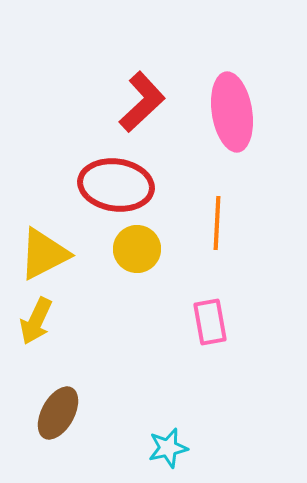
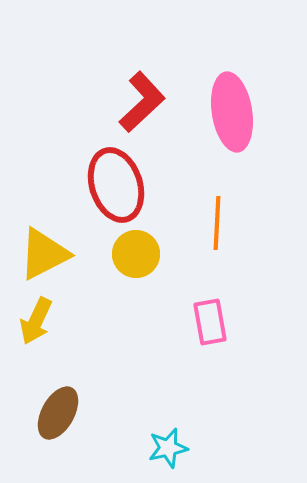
red ellipse: rotated 64 degrees clockwise
yellow circle: moved 1 px left, 5 px down
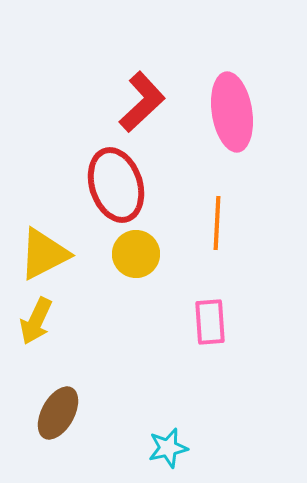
pink rectangle: rotated 6 degrees clockwise
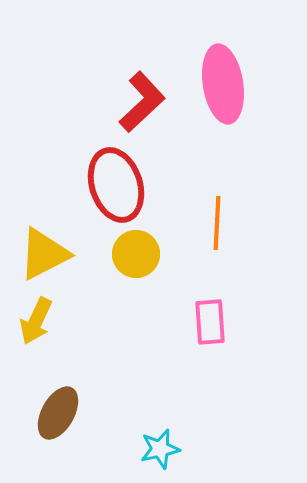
pink ellipse: moved 9 px left, 28 px up
cyan star: moved 8 px left, 1 px down
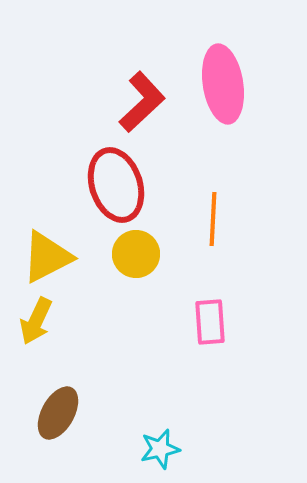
orange line: moved 4 px left, 4 px up
yellow triangle: moved 3 px right, 3 px down
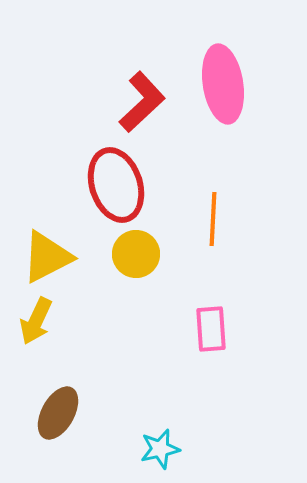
pink rectangle: moved 1 px right, 7 px down
